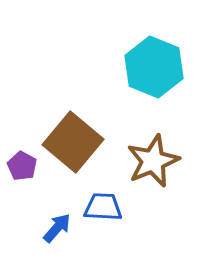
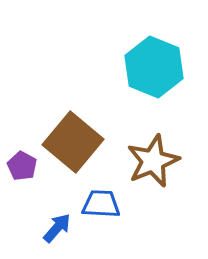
blue trapezoid: moved 2 px left, 3 px up
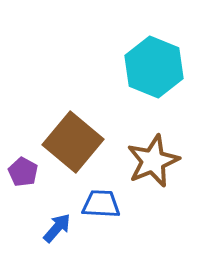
purple pentagon: moved 1 px right, 6 px down
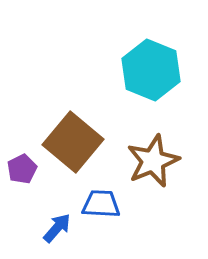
cyan hexagon: moved 3 px left, 3 px down
purple pentagon: moved 1 px left, 3 px up; rotated 16 degrees clockwise
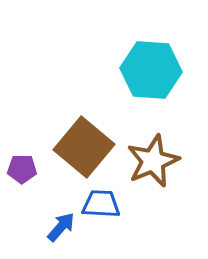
cyan hexagon: rotated 18 degrees counterclockwise
brown square: moved 11 px right, 5 px down
purple pentagon: rotated 28 degrees clockwise
blue arrow: moved 4 px right, 1 px up
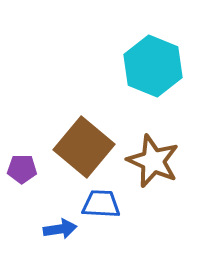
cyan hexagon: moved 2 px right, 4 px up; rotated 18 degrees clockwise
brown star: rotated 26 degrees counterclockwise
blue arrow: moved 1 px left, 2 px down; rotated 40 degrees clockwise
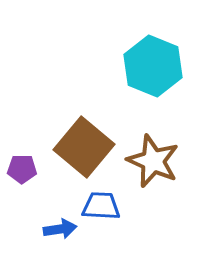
blue trapezoid: moved 2 px down
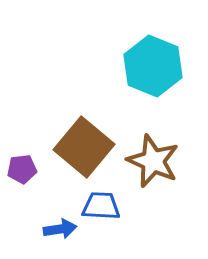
purple pentagon: rotated 8 degrees counterclockwise
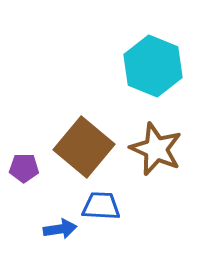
brown star: moved 3 px right, 12 px up
purple pentagon: moved 2 px right, 1 px up; rotated 8 degrees clockwise
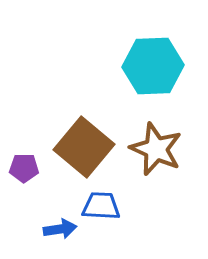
cyan hexagon: rotated 24 degrees counterclockwise
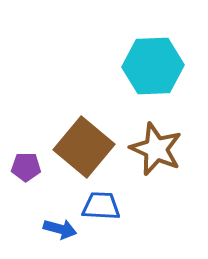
purple pentagon: moved 2 px right, 1 px up
blue arrow: rotated 24 degrees clockwise
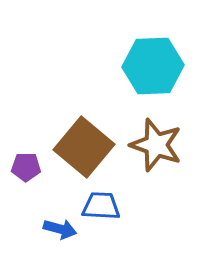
brown star: moved 4 px up; rotated 4 degrees counterclockwise
